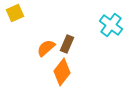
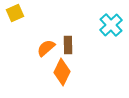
cyan cross: rotated 10 degrees clockwise
brown rectangle: moved 1 px right, 1 px down; rotated 24 degrees counterclockwise
orange diamond: rotated 12 degrees counterclockwise
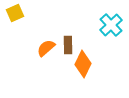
orange diamond: moved 21 px right, 8 px up
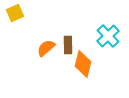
cyan cross: moved 3 px left, 11 px down
orange diamond: rotated 12 degrees counterclockwise
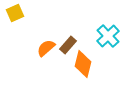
brown rectangle: rotated 42 degrees clockwise
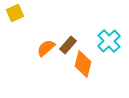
cyan cross: moved 1 px right, 5 px down
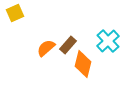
cyan cross: moved 1 px left
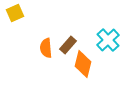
cyan cross: moved 1 px up
orange semicircle: rotated 54 degrees counterclockwise
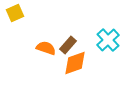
orange semicircle: rotated 114 degrees clockwise
orange diamond: moved 8 px left, 1 px up; rotated 56 degrees clockwise
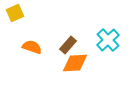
orange semicircle: moved 14 px left, 1 px up
orange diamond: rotated 16 degrees clockwise
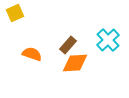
orange semicircle: moved 7 px down
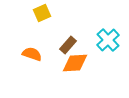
yellow square: moved 27 px right
